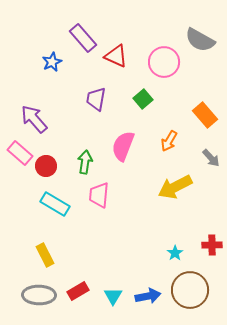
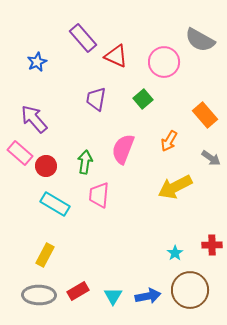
blue star: moved 15 px left
pink semicircle: moved 3 px down
gray arrow: rotated 12 degrees counterclockwise
yellow rectangle: rotated 55 degrees clockwise
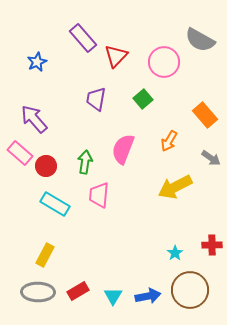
red triangle: rotated 50 degrees clockwise
gray ellipse: moved 1 px left, 3 px up
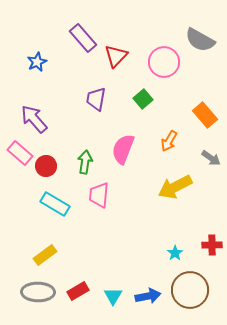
yellow rectangle: rotated 25 degrees clockwise
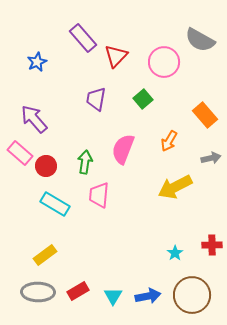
gray arrow: rotated 48 degrees counterclockwise
brown circle: moved 2 px right, 5 px down
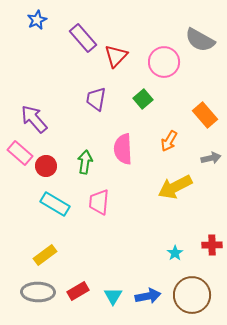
blue star: moved 42 px up
pink semicircle: rotated 24 degrees counterclockwise
pink trapezoid: moved 7 px down
